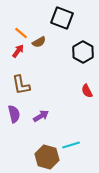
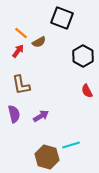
black hexagon: moved 4 px down
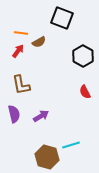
orange line: rotated 32 degrees counterclockwise
red semicircle: moved 2 px left, 1 px down
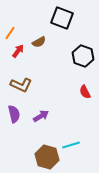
orange line: moved 11 px left; rotated 64 degrees counterclockwise
black hexagon: rotated 10 degrees counterclockwise
brown L-shape: rotated 55 degrees counterclockwise
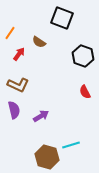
brown semicircle: rotated 64 degrees clockwise
red arrow: moved 1 px right, 3 px down
brown L-shape: moved 3 px left
purple semicircle: moved 4 px up
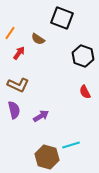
brown semicircle: moved 1 px left, 3 px up
red arrow: moved 1 px up
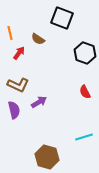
orange line: rotated 48 degrees counterclockwise
black hexagon: moved 2 px right, 3 px up
purple arrow: moved 2 px left, 14 px up
cyan line: moved 13 px right, 8 px up
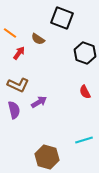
orange line: rotated 40 degrees counterclockwise
cyan line: moved 3 px down
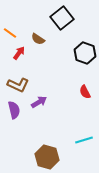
black square: rotated 30 degrees clockwise
